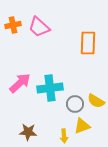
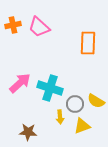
cyan cross: rotated 25 degrees clockwise
yellow arrow: moved 4 px left, 19 px up
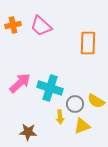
pink trapezoid: moved 2 px right, 1 px up
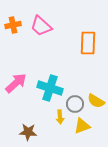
pink arrow: moved 4 px left
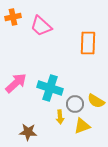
orange cross: moved 8 px up
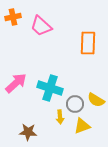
yellow semicircle: moved 1 px up
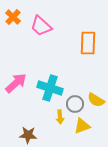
orange cross: rotated 35 degrees counterclockwise
brown star: moved 3 px down
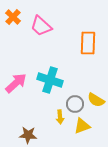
cyan cross: moved 8 px up
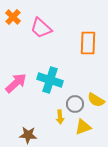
pink trapezoid: moved 2 px down
yellow triangle: moved 1 px right, 1 px down
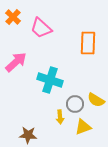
pink arrow: moved 21 px up
